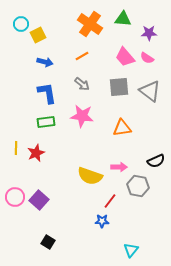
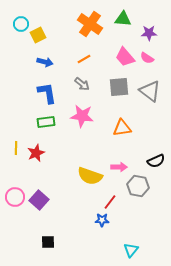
orange line: moved 2 px right, 3 px down
red line: moved 1 px down
blue star: moved 1 px up
black square: rotated 32 degrees counterclockwise
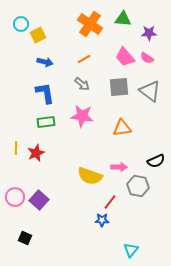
blue L-shape: moved 2 px left
black square: moved 23 px left, 4 px up; rotated 24 degrees clockwise
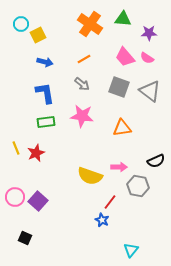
gray square: rotated 25 degrees clockwise
yellow line: rotated 24 degrees counterclockwise
purple square: moved 1 px left, 1 px down
blue star: rotated 24 degrees clockwise
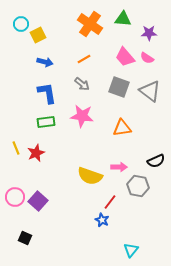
blue L-shape: moved 2 px right
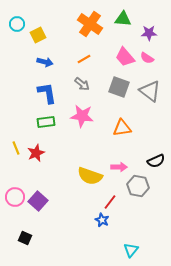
cyan circle: moved 4 px left
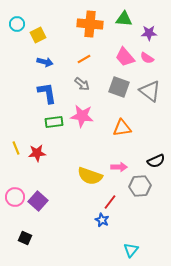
green triangle: moved 1 px right
orange cross: rotated 30 degrees counterclockwise
green rectangle: moved 8 px right
red star: moved 1 px right; rotated 18 degrees clockwise
gray hexagon: moved 2 px right; rotated 15 degrees counterclockwise
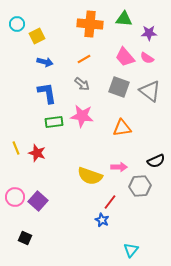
yellow square: moved 1 px left, 1 px down
red star: rotated 24 degrees clockwise
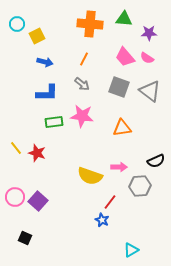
orange line: rotated 32 degrees counterclockwise
blue L-shape: rotated 100 degrees clockwise
yellow line: rotated 16 degrees counterclockwise
cyan triangle: rotated 21 degrees clockwise
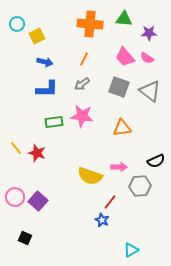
gray arrow: rotated 105 degrees clockwise
blue L-shape: moved 4 px up
